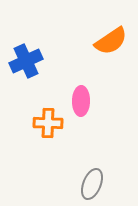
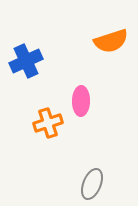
orange semicircle: rotated 16 degrees clockwise
orange cross: rotated 20 degrees counterclockwise
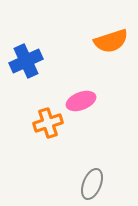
pink ellipse: rotated 68 degrees clockwise
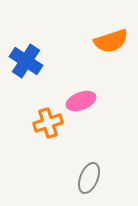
blue cross: rotated 32 degrees counterclockwise
gray ellipse: moved 3 px left, 6 px up
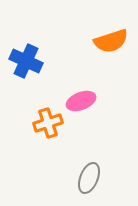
blue cross: rotated 8 degrees counterclockwise
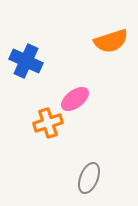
pink ellipse: moved 6 px left, 2 px up; rotated 16 degrees counterclockwise
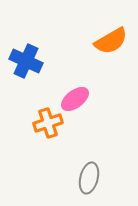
orange semicircle: rotated 12 degrees counterclockwise
gray ellipse: rotated 8 degrees counterclockwise
